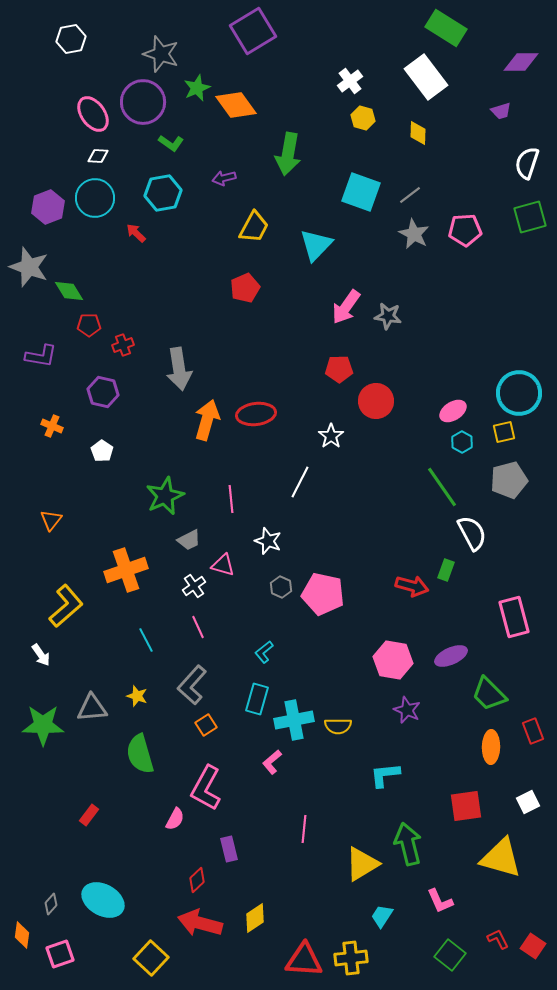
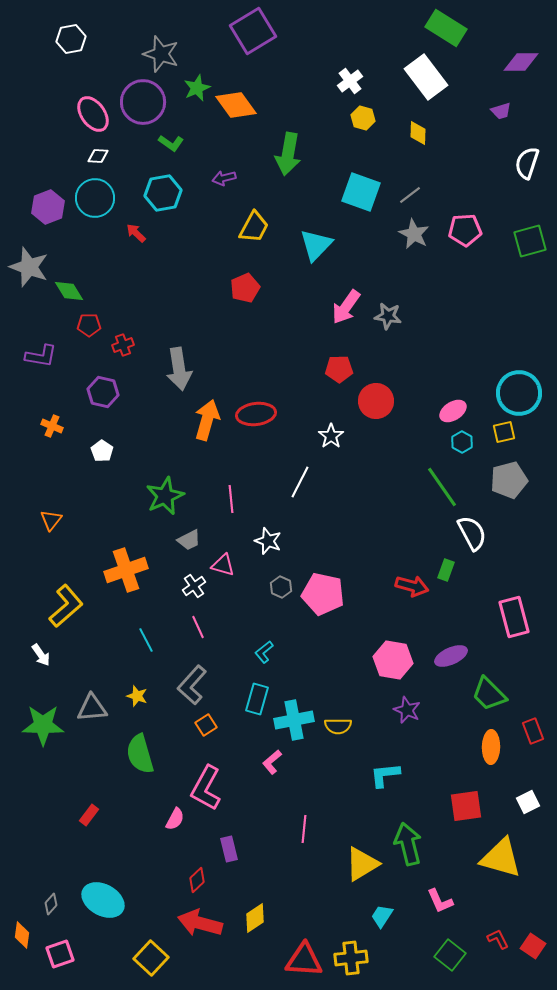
green square at (530, 217): moved 24 px down
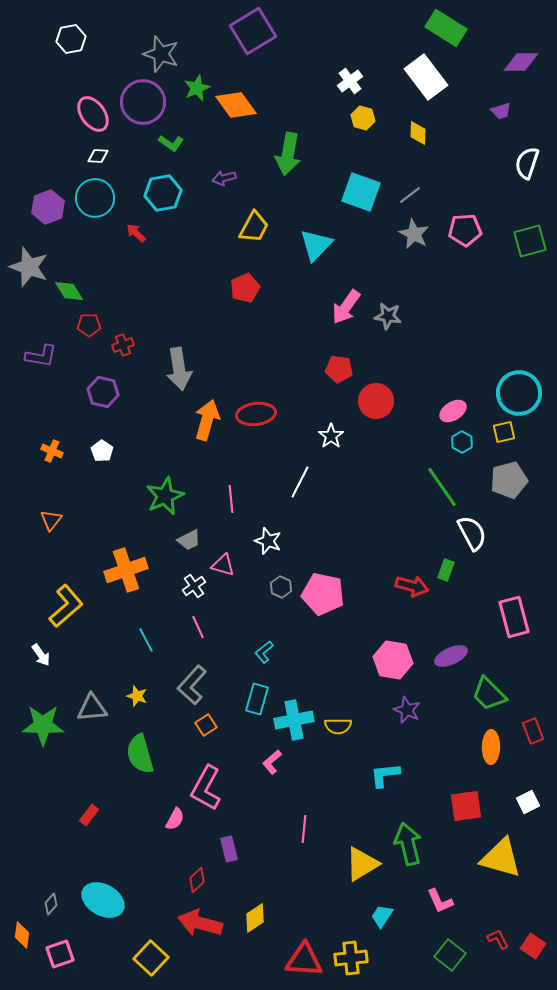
red pentagon at (339, 369): rotated 8 degrees clockwise
orange cross at (52, 426): moved 25 px down
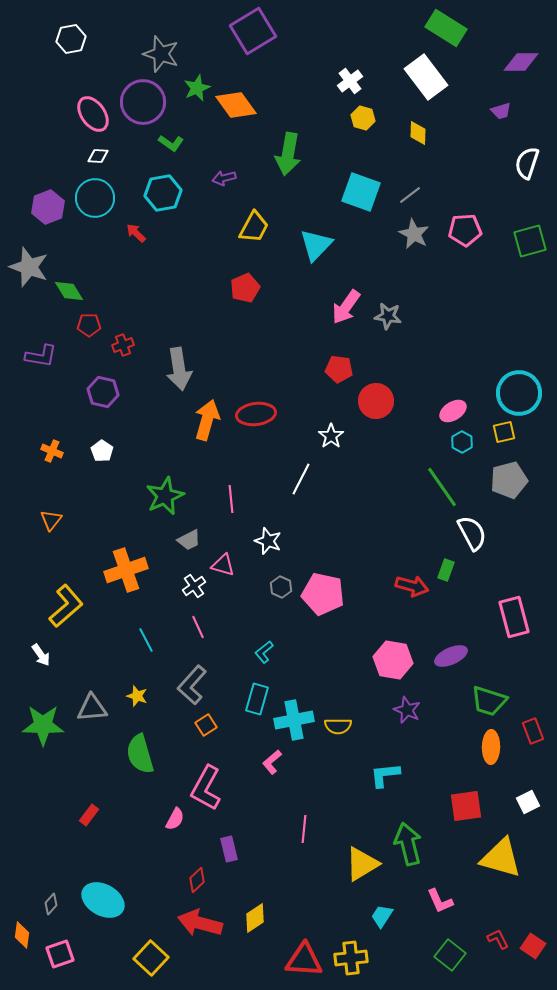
white line at (300, 482): moved 1 px right, 3 px up
green trapezoid at (489, 694): moved 7 px down; rotated 27 degrees counterclockwise
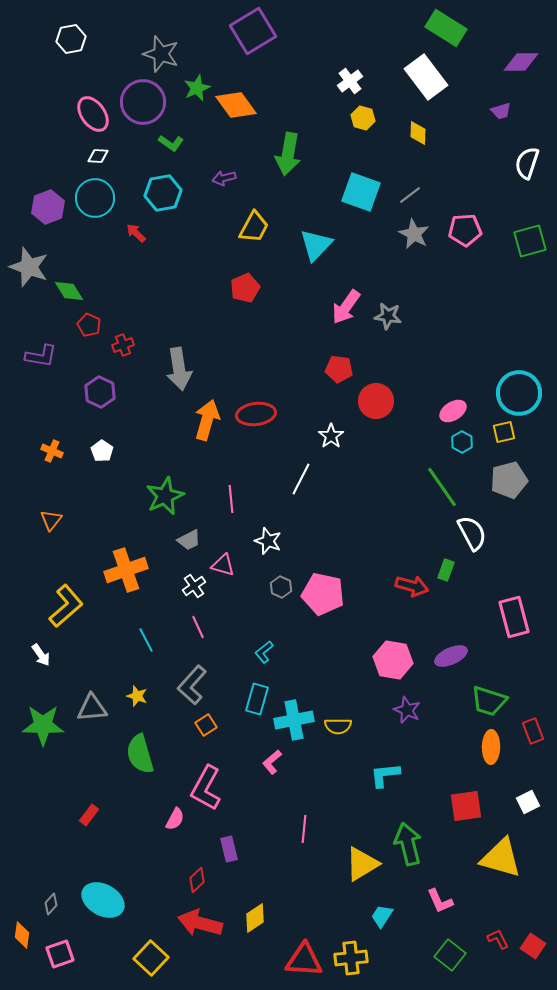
red pentagon at (89, 325): rotated 25 degrees clockwise
purple hexagon at (103, 392): moved 3 px left; rotated 12 degrees clockwise
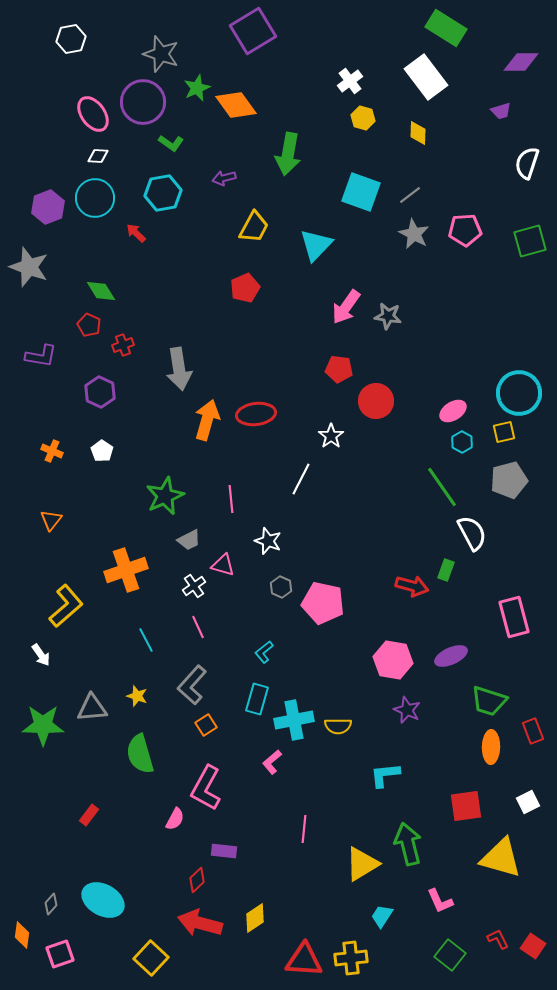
green diamond at (69, 291): moved 32 px right
pink pentagon at (323, 594): moved 9 px down
purple rectangle at (229, 849): moved 5 px left, 2 px down; rotated 70 degrees counterclockwise
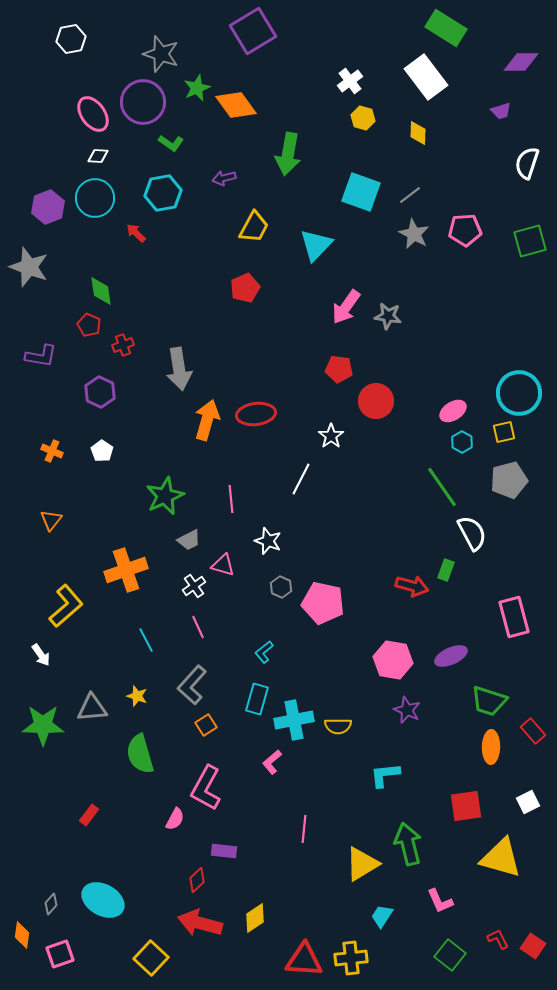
green diamond at (101, 291): rotated 24 degrees clockwise
red rectangle at (533, 731): rotated 20 degrees counterclockwise
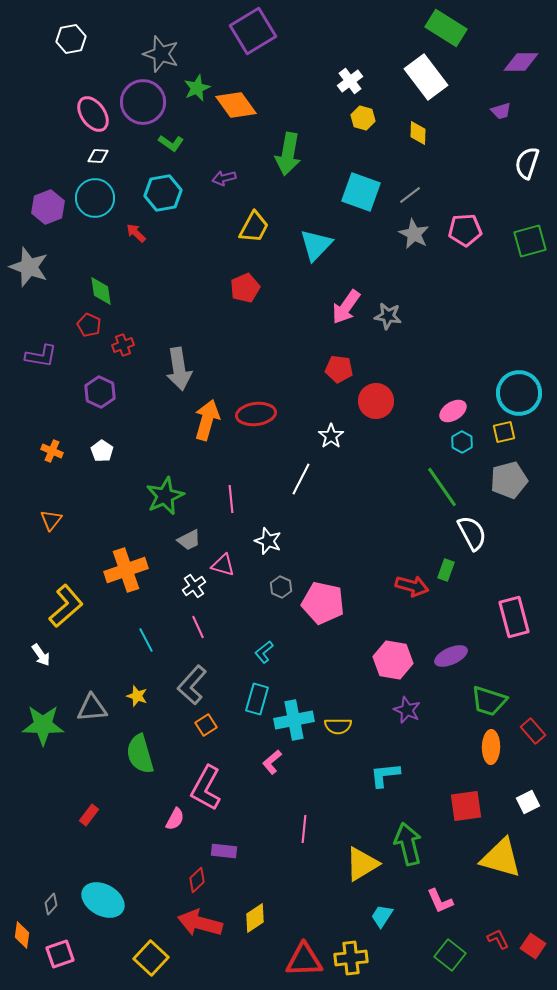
red triangle at (304, 960): rotated 6 degrees counterclockwise
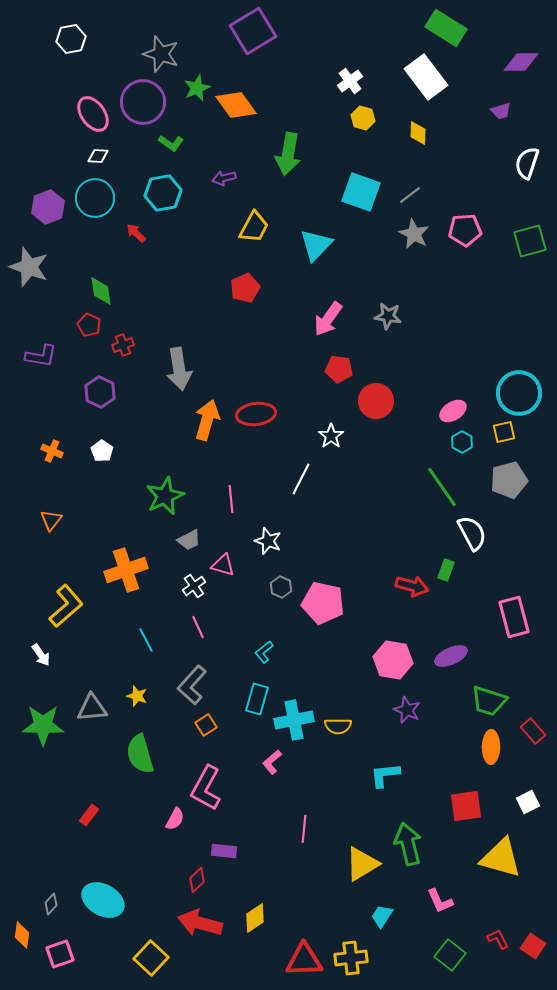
pink arrow at (346, 307): moved 18 px left, 12 px down
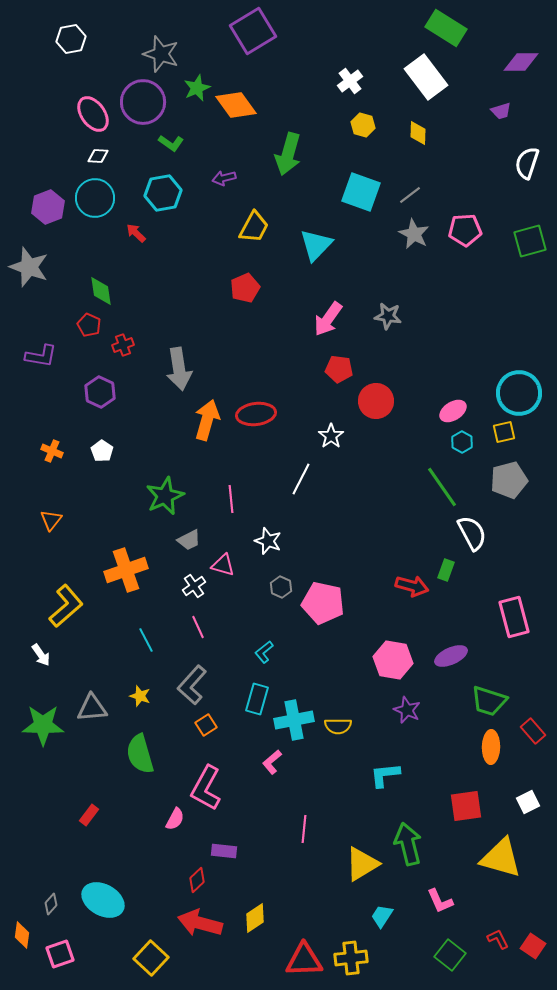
yellow hexagon at (363, 118): moved 7 px down
green arrow at (288, 154): rotated 6 degrees clockwise
yellow star at (137, 696): moved 3 px right
